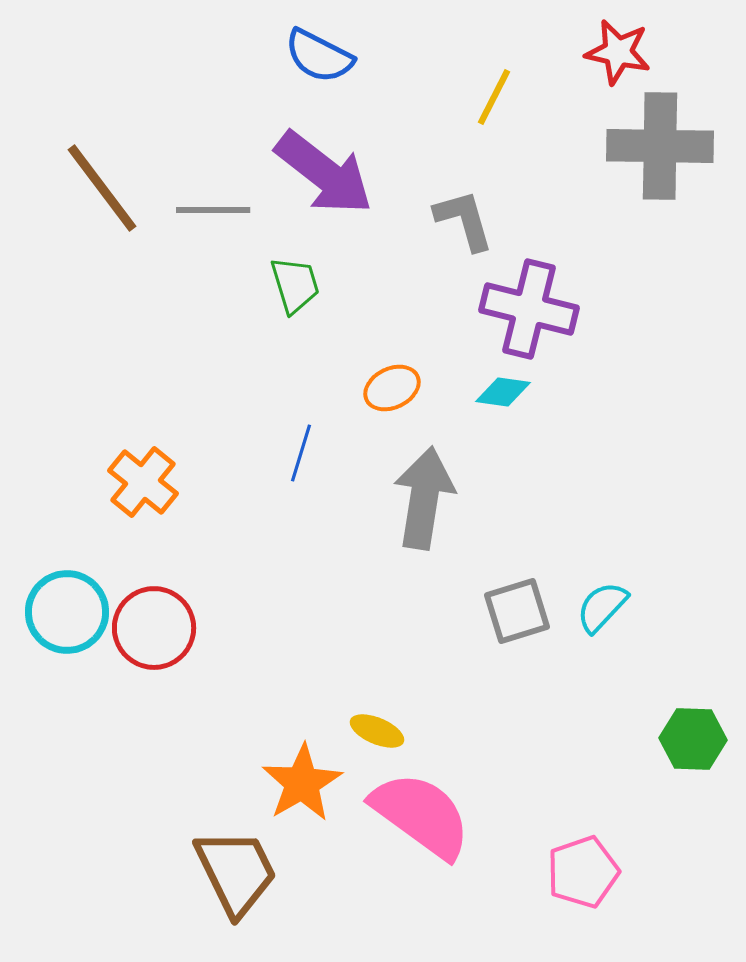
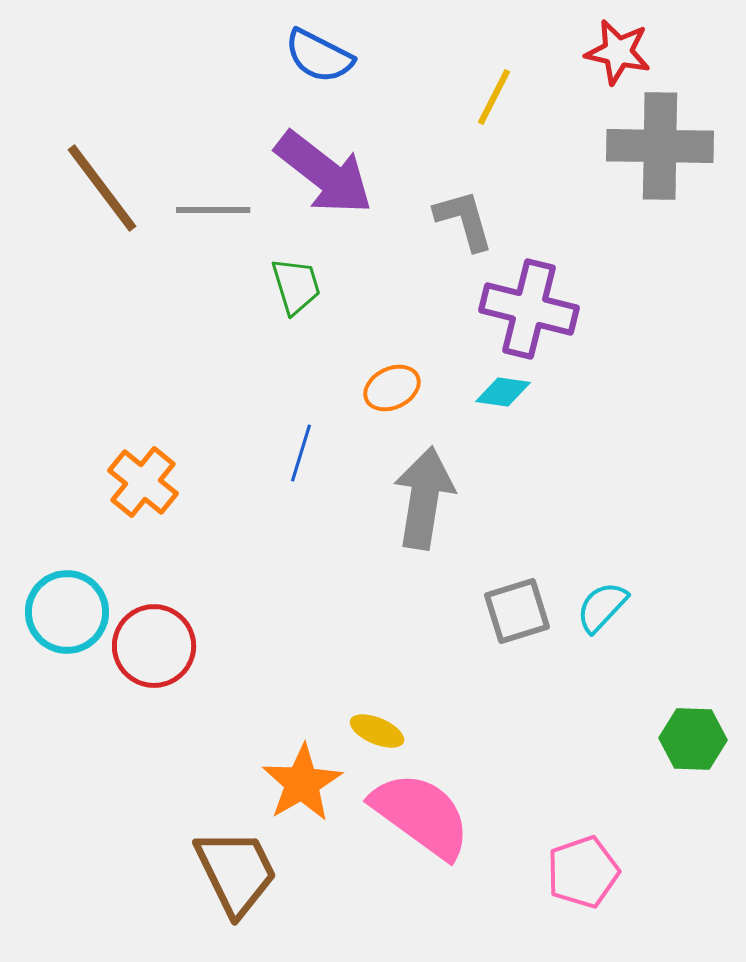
green trapezoid: moved 1 px right, 1 px down
red circle: moved 18 px down
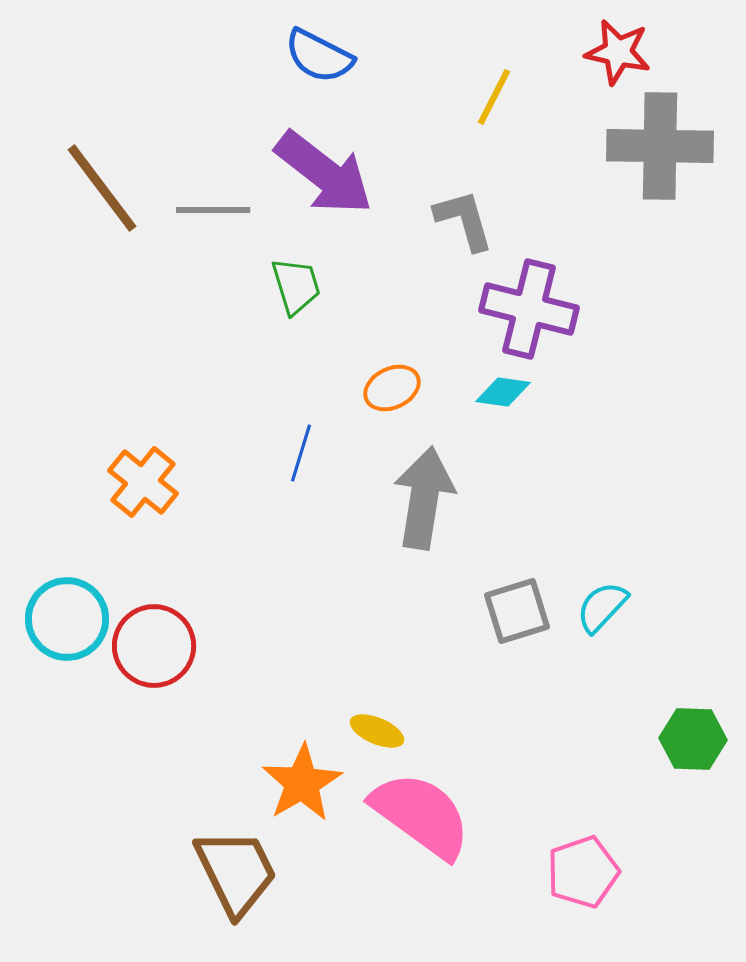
cyan circle: moved 7 px down
